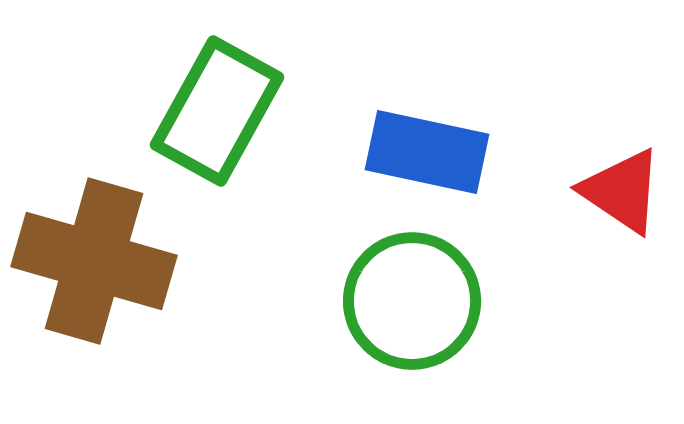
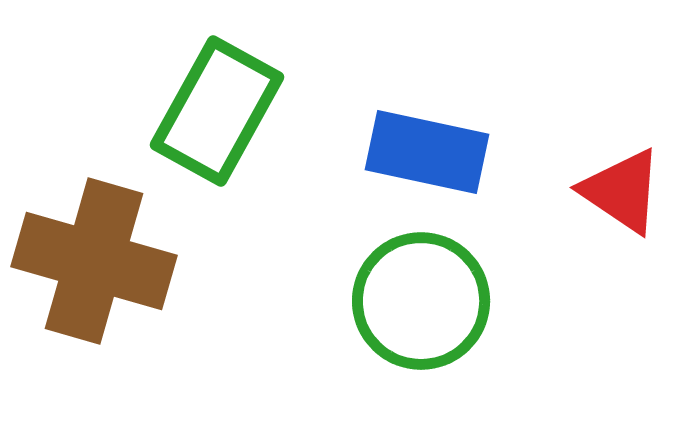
green circle: moved 9 px right
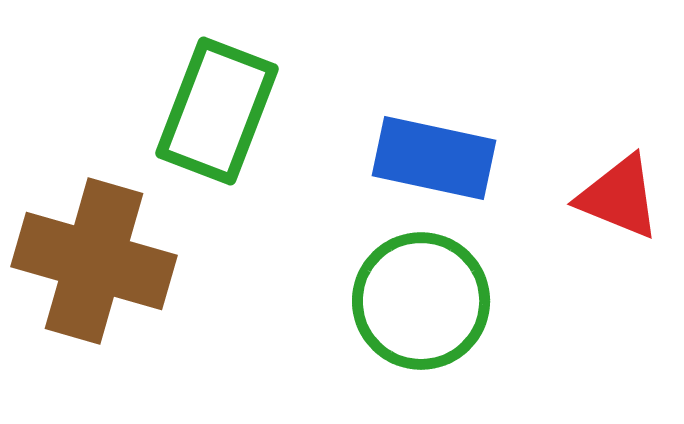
green rectangle: rotated 8 degrees counterclockwise
blue rectangle: moved 7 px right, 6 px down
red triangle: moved 3 px left, 6 px down; rotated 12 degrees counterclockwise
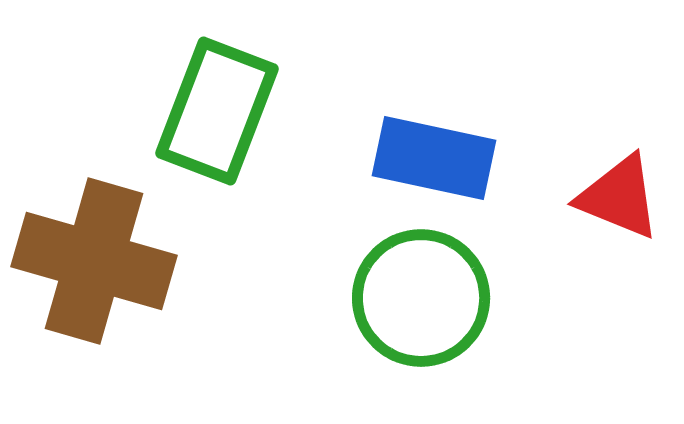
green circle: moved 3 px up
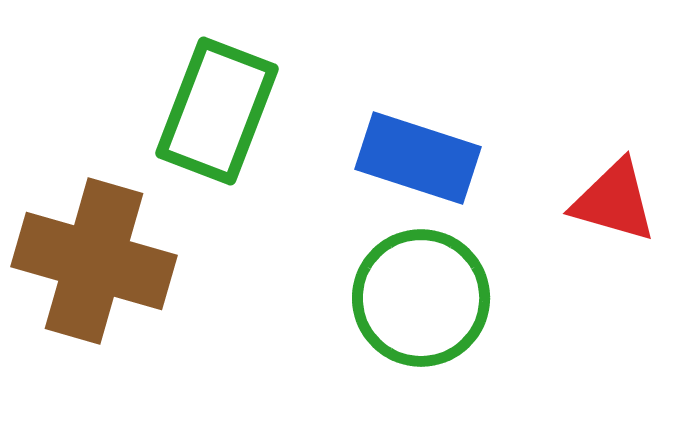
blue rectangle: moved 16 px left; rotated 6 degrees clockwise
red triangle: moved 5 px left, 4 px down; rotated 6 degrees counterclockwise
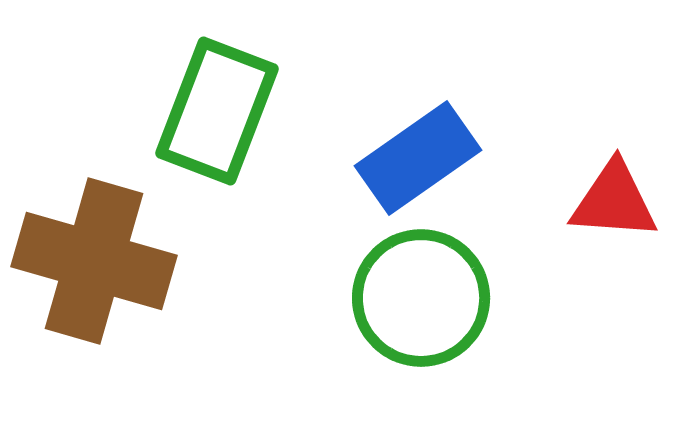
blue rectangle: rotated 53 degrees counterclockwise
red triangle: rotated 12 degrees counterclockwise
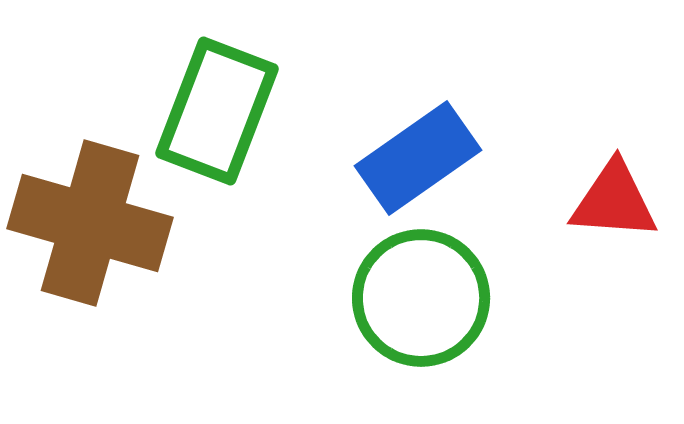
brown cross: moved 4 px left, 38 px up
